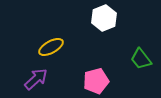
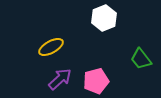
purple arrow: moved 24 px right
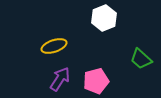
yellow ellipse: moved 3 px right, 1 px up; rotated 10 degrees clockwise
green trapezoid: rotated 10 degrees counterclockwise
purple arrow: rotated 15 degrees counterclockwise
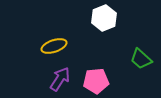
pink pentagon: rotated 10 degrees clockwise
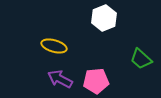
yellow ellipse: rotated 35 degrees clockwise
purple arrow: rotated 95 degrees counterclockwise
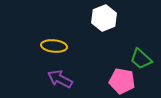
yellow ellipse: rotated 10 degrees counterclockwise
pink pentagon: moved 26 px right; rotated 15 degrees clockwise
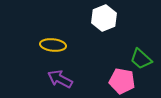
yellow ellipse: moved 1 px left, 1 px up
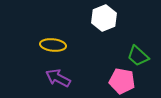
green trapezoid: moved 3 px left, 3 px up
purple arrow: moved 2 px left, 1 px up
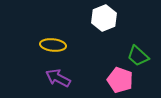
pink pentagon: moved 2 px left, 1 px up; rotated 10 degrees clockwise
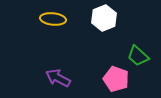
yellow ellipse: moved 26 px up
pink pentagon: moved 4 px left, 1 px up
